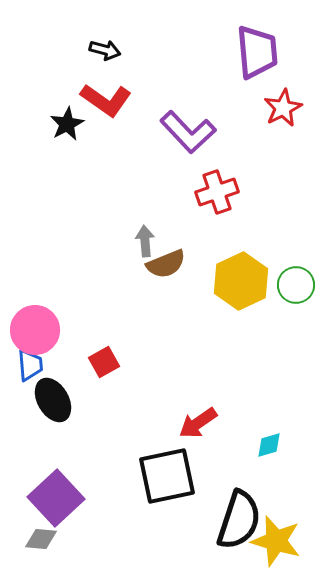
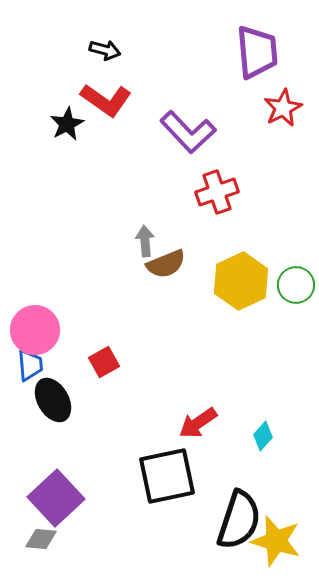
cyan diamond: moved 6 px left, 9 px up; rotated 32 degrees counterclockwise
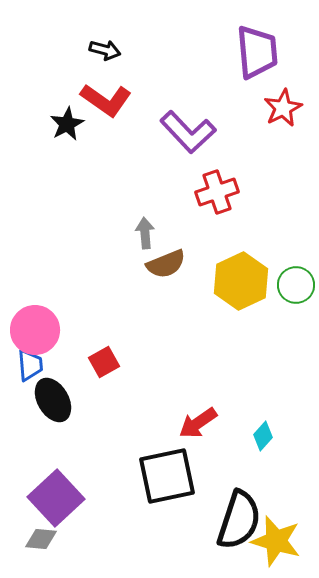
gray arrow: moved 8 px up
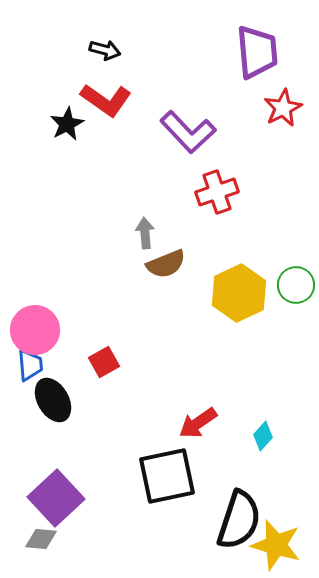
yellow hexagon: moved 2 px left, 12 px down
yellow star: moved 4 px down
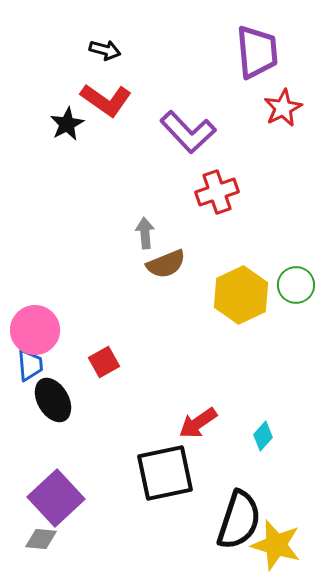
yellow hexagon: moved 2 px right, 2 px down
black square: moved 2 px left, 3 px up
